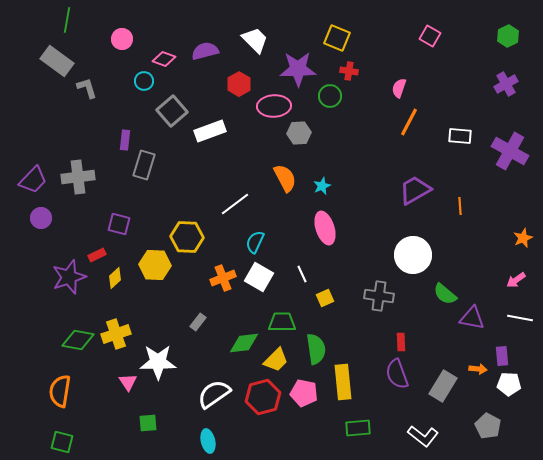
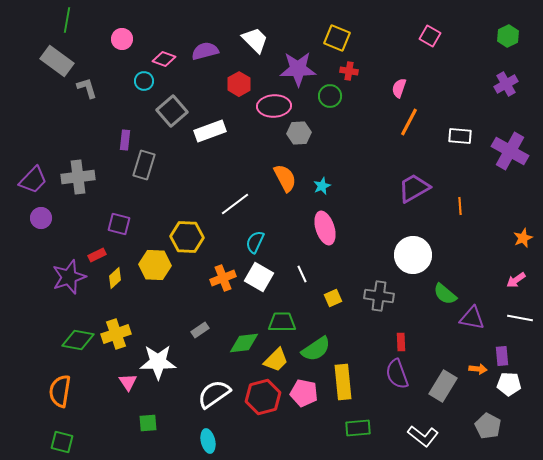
purple trapezoid at (415, 190): moved 1 px left, 2 px up
yellow square at (325, 298): moved 8 px right
gray rectangle at (198, 322): moved 2 px right, 8 px down; rotated 18 degrees clockwise
green semicircle at (316, 349): rotated 64 degrees clockwise
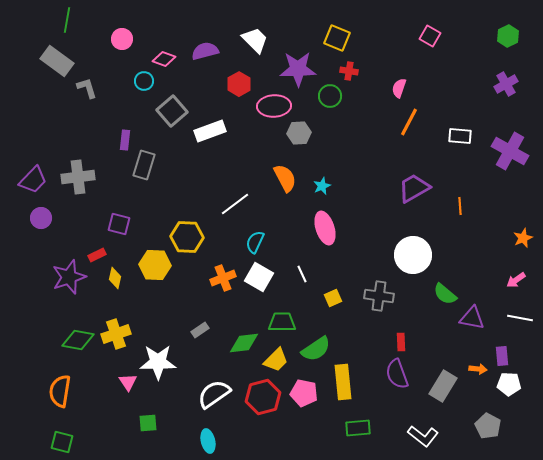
yellow diamond at (115, 278): rotated 35 degrees counterclockwise
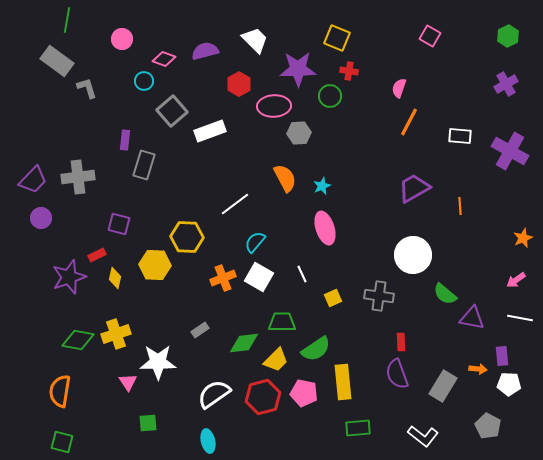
cyan semicircle at (255, 242): rotated 15 degrees clockwise
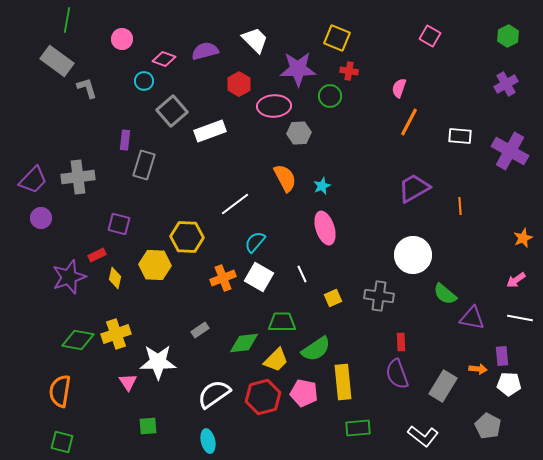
green square at (148, 423): moved 3 px down
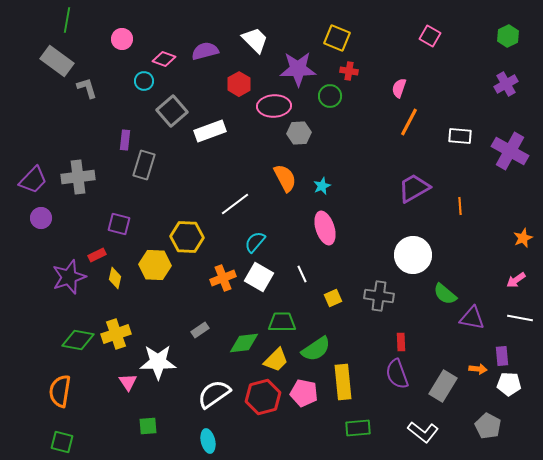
white L-shape at (423, 436): moved 4 px up
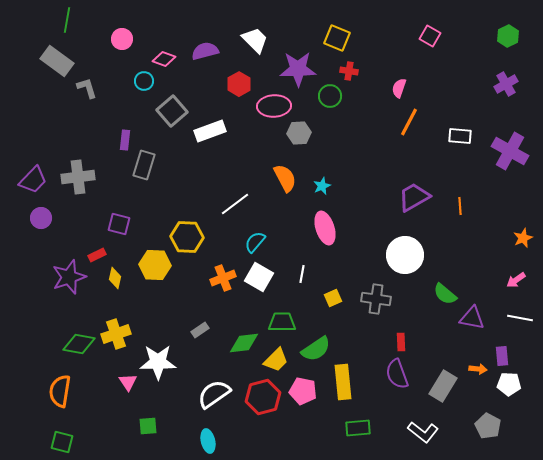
purple trapezoid at (414, 188): moved 9 px down
white circle at (413, 255): moved 8 px left
white line at (302, 274): rotated 36 degrees clockwise
gray cross at (379, 296): moved 3 px left, 3 px down
green diamond at (78, 340): moved 1 px right, 4 px down
pink pentagon at (304, 393): moved 1 px left, 2 px up
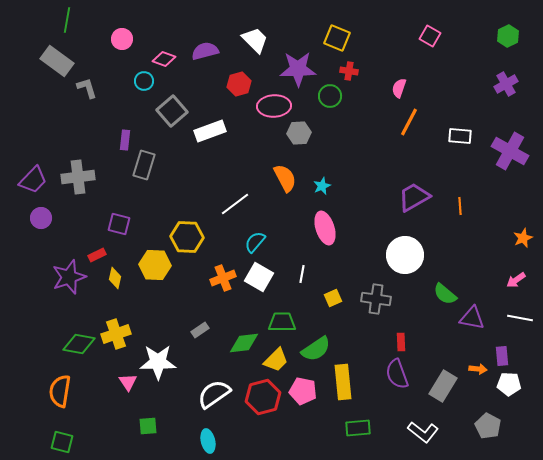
red hexagon at (239, 84): rotated 15 degrees clockwise
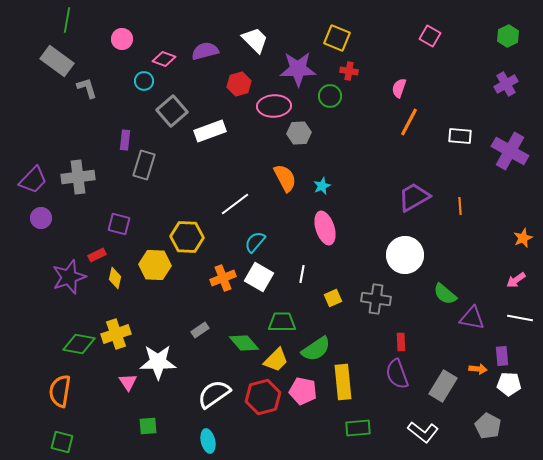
green diamond at (244, 343): rotated 56 degrees clockwise
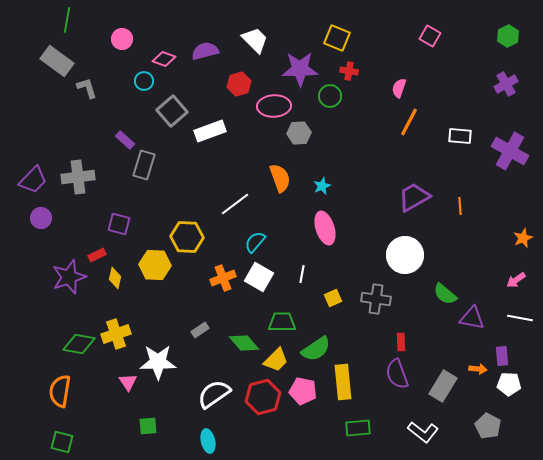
purple star at (298, 69): moved 2 px right
purple rectangle at (125, 140): rotated 54 degrees counterclockwise
orange semicircle at (285, 178): moved 5 px left; rotated 8 degrees clockwise
